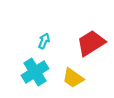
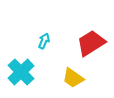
cyan cross: moved 14 px left; rotated 12 degrees counterclockwise
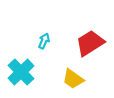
red trapezoid: moved 1 px left
yellow trapezoid: moved 1 px down
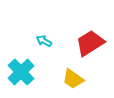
cyan arrow: rotated 84 degrees counterclockwise
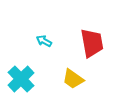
red trapezoid: moved 2 px right; rotated 112 degrees clockwise
cyan cross: moved 7 px down
